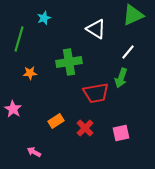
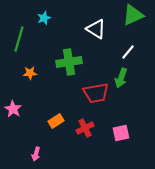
red cross: rotated 18 degrees clockwise
pink arrow: moved 2 px right, 2 px down; rotated 104 degrees counterclockwise
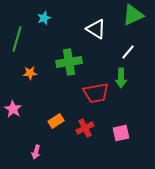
green line: moved 2 px left
green arrow: rotated 18 degrees counterclockwise
pink arrow: moved 2 px up
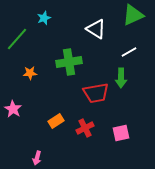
green line: rotated 25 degrees clockwise
white line: moved 1 px right; rotated 21 degrees clockwise
pink arrow: moved 1 px right, 6 px down
